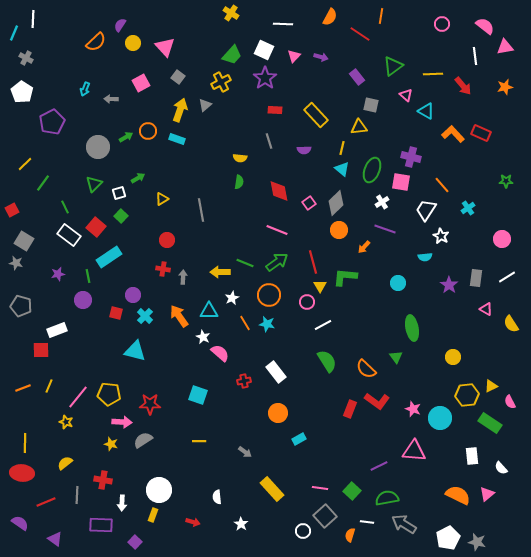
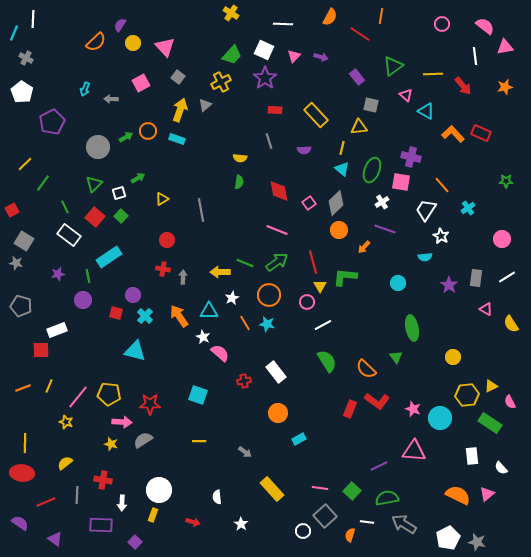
red square at (96, 227): moved 1 px left, 10 px up
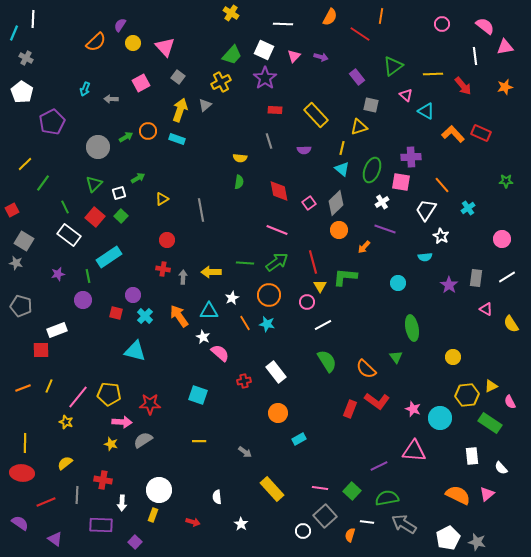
yellow triangle at (359, 127): rotated 12 degrees counterclockwise
purple cross at (411, 157): rotated 18 degrees counterclockwise
green line at (245, 263): rotated 18 degrees counterclockwise
yellow arrow at (220, 272): moved 9 px left
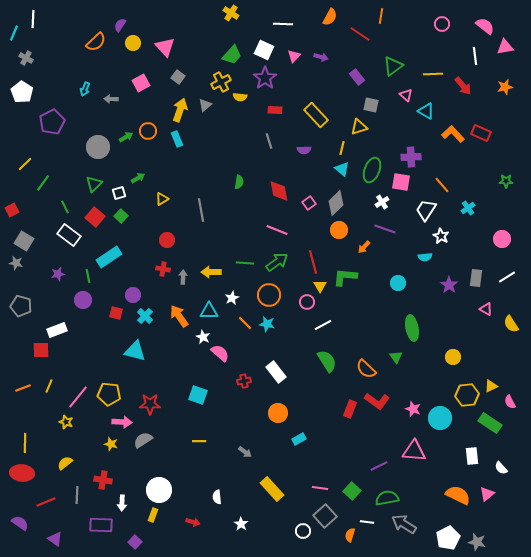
cyan rectangle at (177, 139): rotated 49 degrees clockwise
yellow semicircle at (240, 158): moved 61 px up
orange line at (245, 323): rotated 14 degrees counterclockwise
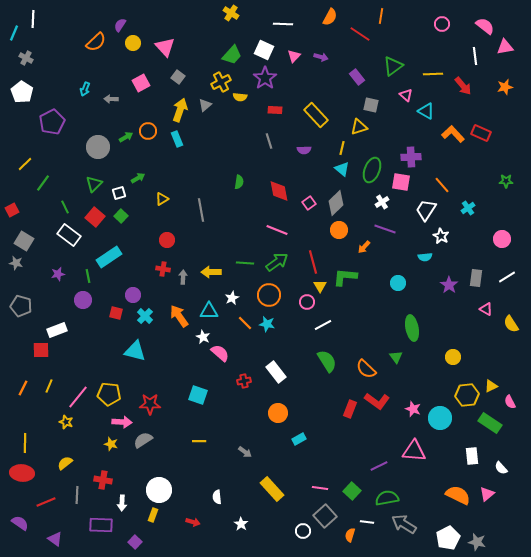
orange line at (23, 388): rotated 42 degrees counterclockwise
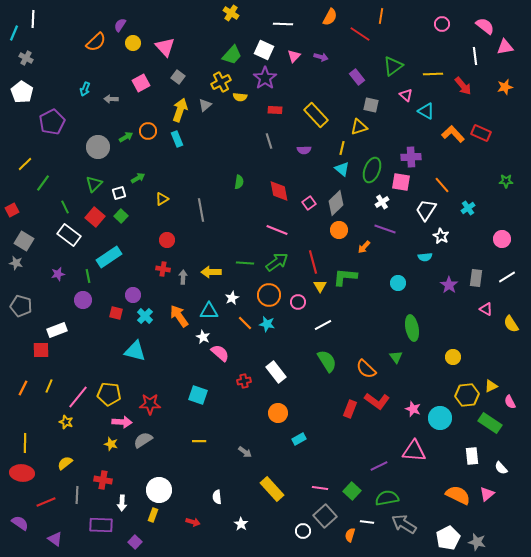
pink circle at (307, 302): moved 9 px left
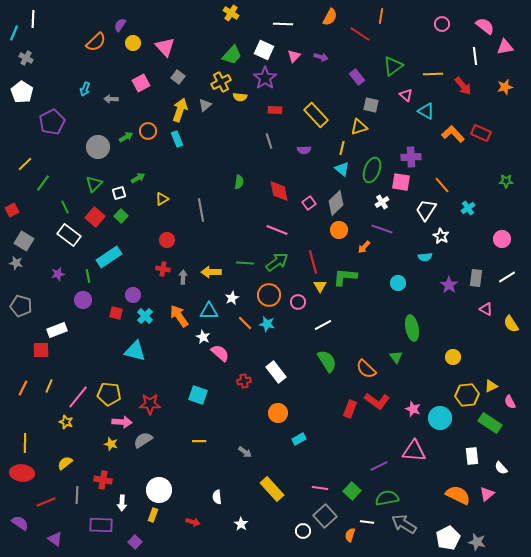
purple line at (385, 229): moved 3 px left
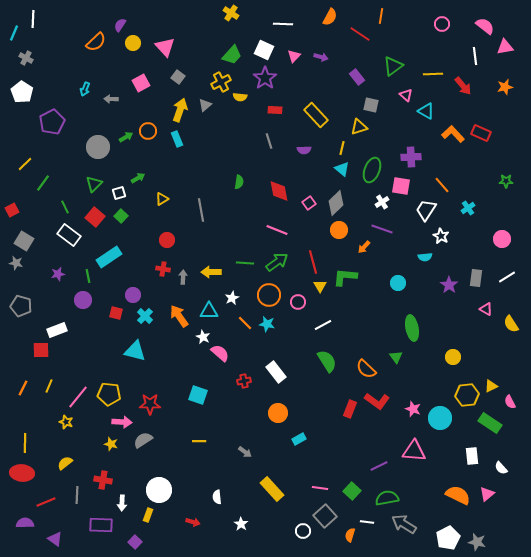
pink square at (401, 182): moved 4 px down
yellow rectangle at (153, 515): moved 5 px left
purple semicircle at (20, 523): moved 5 px right; rotated 36 degrees counterclockwise
